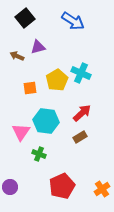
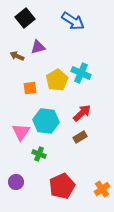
purple circle: moved 6 px right, 5 px up
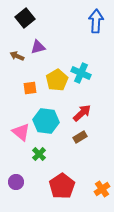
blue arrow: moved 23 px right; rotated 120 degrees counterclockwise
pink triangle: rotated 24 degrees counterclockwise
green cross: rotated 24 degrees clockwise
red pentagon: rotated 10 degrees counterclockwise
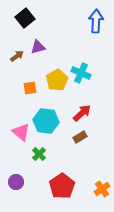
brown arrow: rotated 120 degrees clockwise
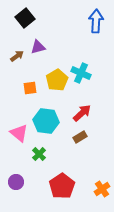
pink triangle: moved 2 px left, 1 px down
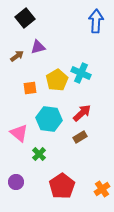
cyan hexagon: moved 3 px right, 2 px up
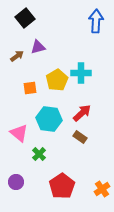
cyan cross: rotated 24 degrees counterclockwise
brown rectangle: rotated 64 degrees clockwise
